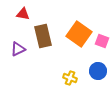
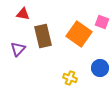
pink square: moved 19 px up
purple triangle: rotated 21 degrees counterclockwise
blue circle: moved 2 px right, 3 px up
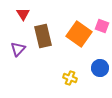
red triangle: rotated 48 degrees clockwise
pink square: moved 4 px down
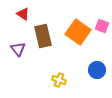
red triangle: rotated 24 degrees counterclockwise
orange square: moved 1 px left, 2 px up
purple triangle: rotated 21 degrees counterclockwise
blue circle: moved 3 px left, 2 px down
yellow cross: moved 11 px left, 2 px down
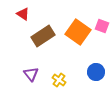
brown rectangle: rotated 70 degrees clockwise
purple triangle: moved 13 px right, 25 px down
blue circle: moved 1 px left, 2 px down
yellow cross: rotated 16 degrees clockwise
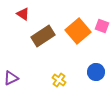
orange square: moved 1 px up; rotated 15 degrees clockwise
purple triangle: moved 20 px left, 4 px down; rotated 42 degrees clockwise
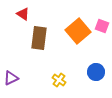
brown rectangle: moved 4 px left, 2 px down; rotated 50 degrees counterclockwise
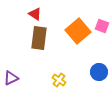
red triangle: moved 12 px right
blue circle: moved 3 px right
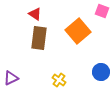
pink square: moved 15 px up
blue circle: moved 2 px right
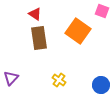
orange square: rotated 15 degrees counterclockwise
brown rectangle: rotated 15 degrees counterclockwise
blue circle: moved 13 px down
purple triangle: rotated 21 degrees counterclockwise
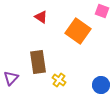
red triangle: moved 6 px right, 3 px down
brown rectangle: moved 1 px left, 24 px down
